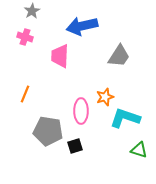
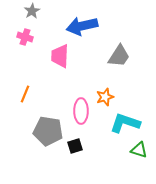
cyan L-shape: moved 5 px down
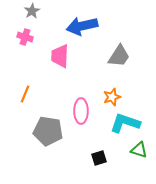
orange star: moved 7 px right
black square: moved 24 px right, 12 px down
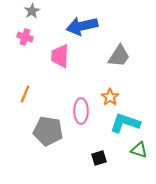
orange star: moved 2 px left; rotated 18 degrees counterclockwise
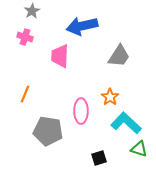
cyan L-shape: moved 1 px right; rotated 24 degrees clockwise
green triangle: moved 1 px up
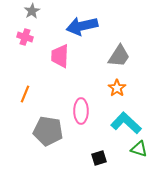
orange star: moved 7 px right, 9 px up
